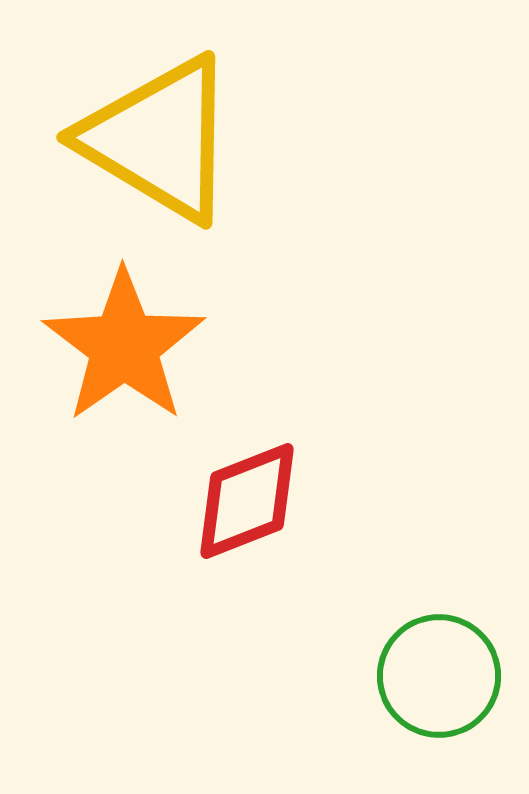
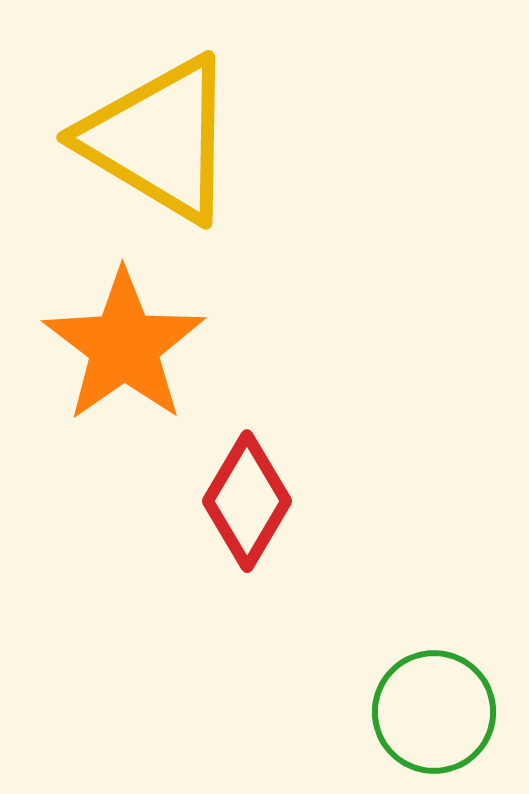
red diamond: rotated 38 degrees counterclockwise
green circle: moved 5 px left, 36 px down
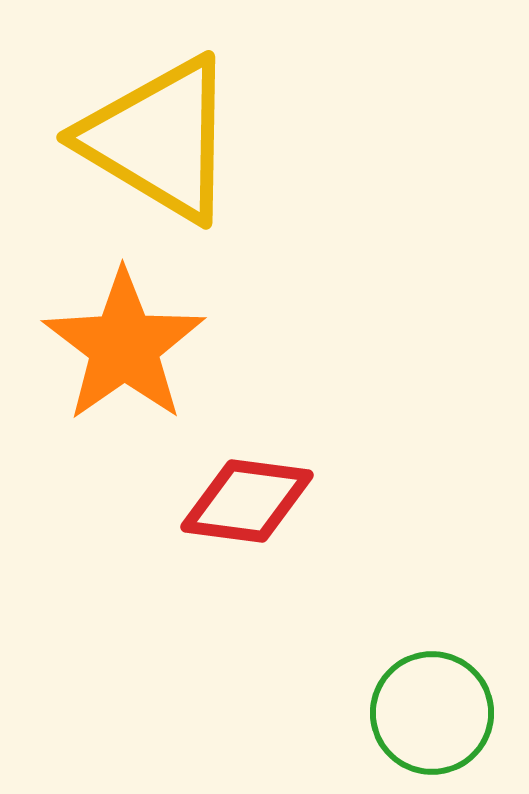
red diamond: rotated 67 degrees clockwise
green circle: moved 2 px left, 1 px down
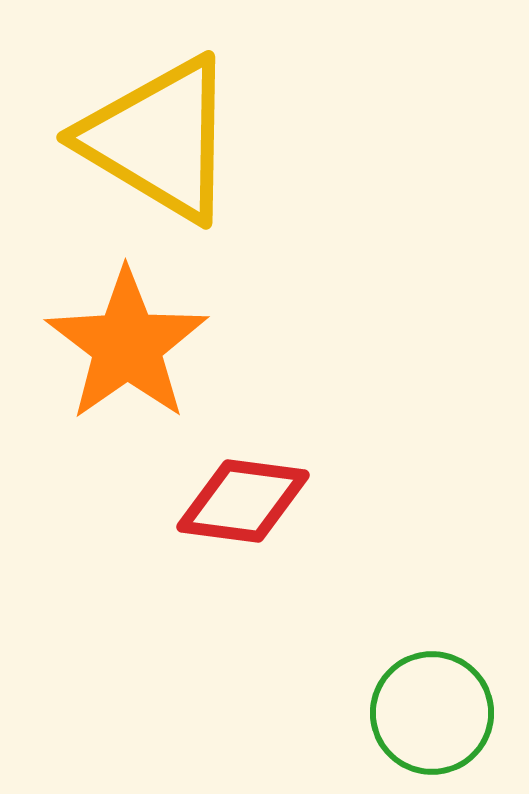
orange star: moved 3 px right, 1 px up
red diamond: moved 4 px left
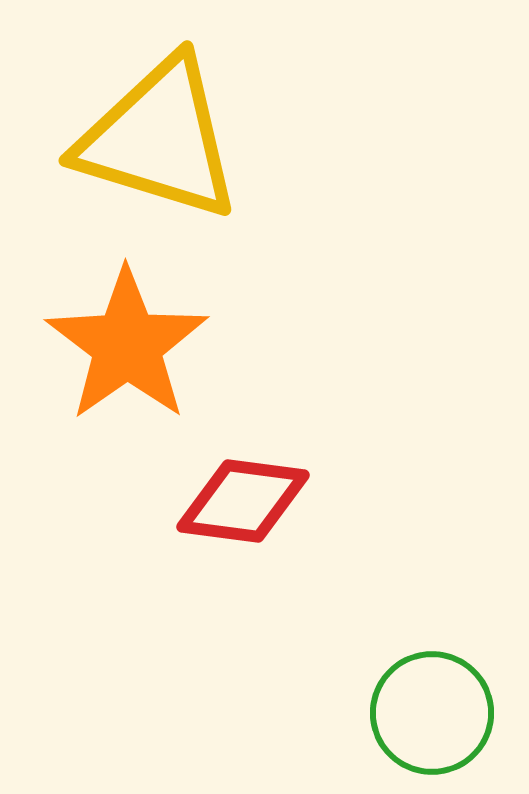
yellow triangle: rotated 14 degrees counterclockwise
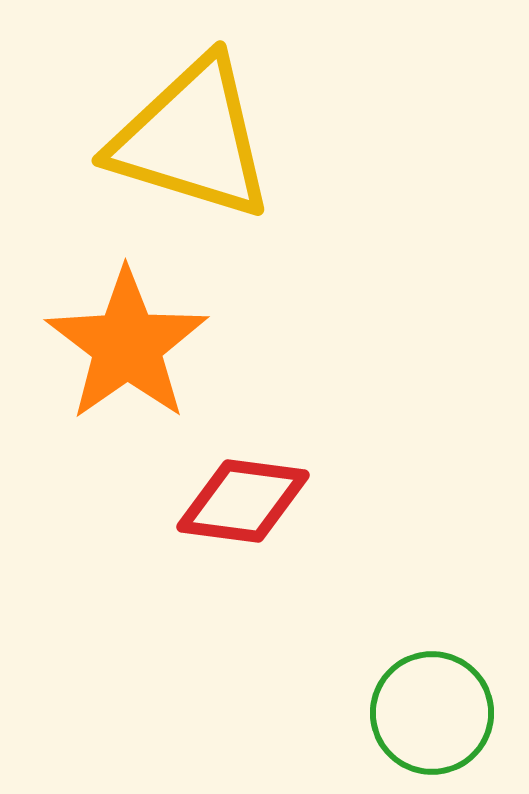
yellow triangle: moved 33 px right
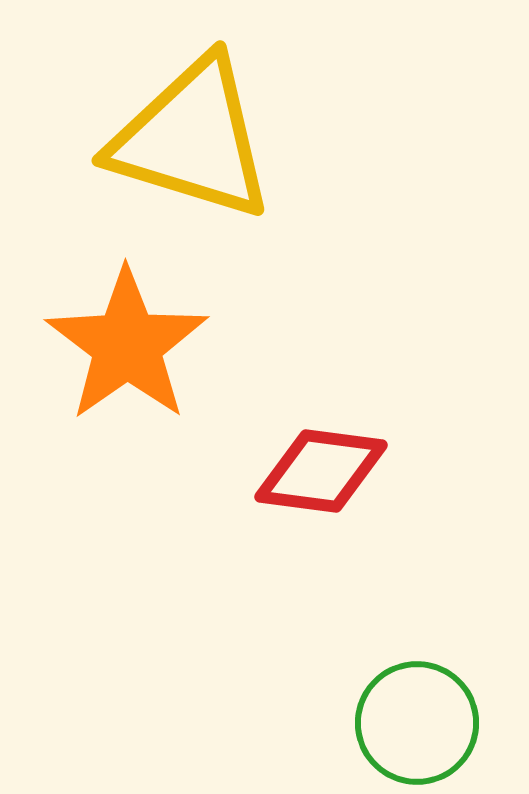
red diamond: moved 78 px right, 30 px up
green circle: moved 15 px left, 10 px down
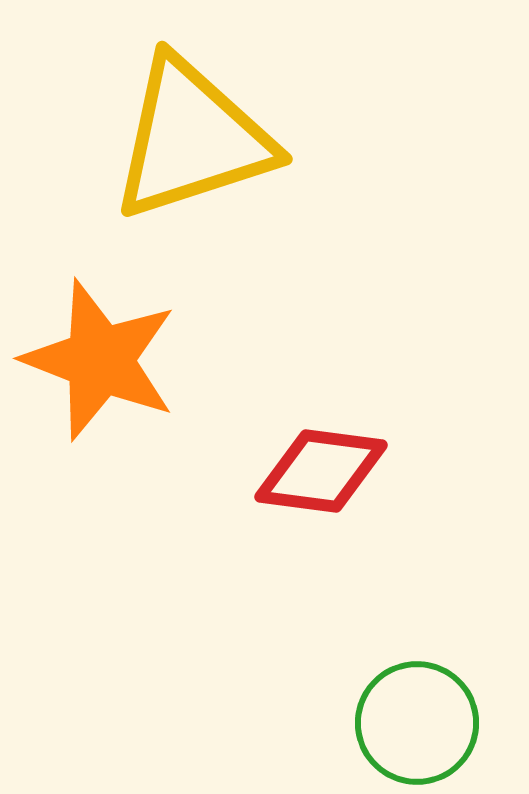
yellow triangle: rotated 35 degrees counterclockwise
orange star: moved 27 px left, 15 px down; rotated 16 degrees counterclockwise
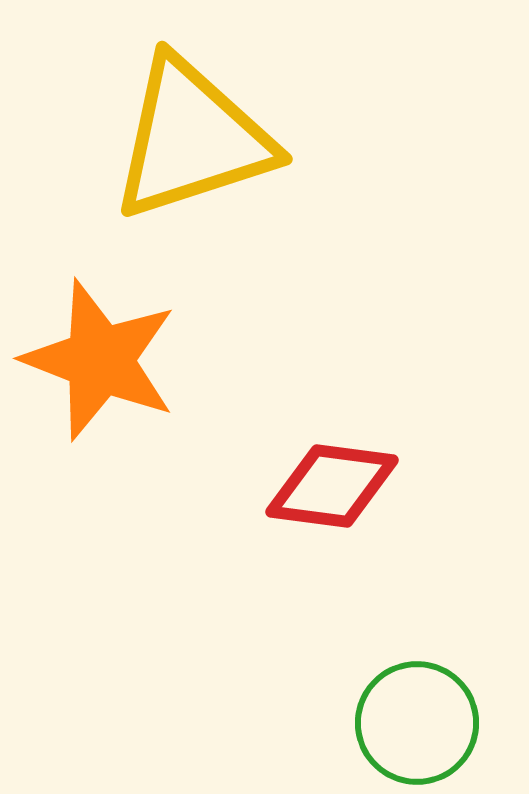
red diamond: moved 11 px right, 15 px down
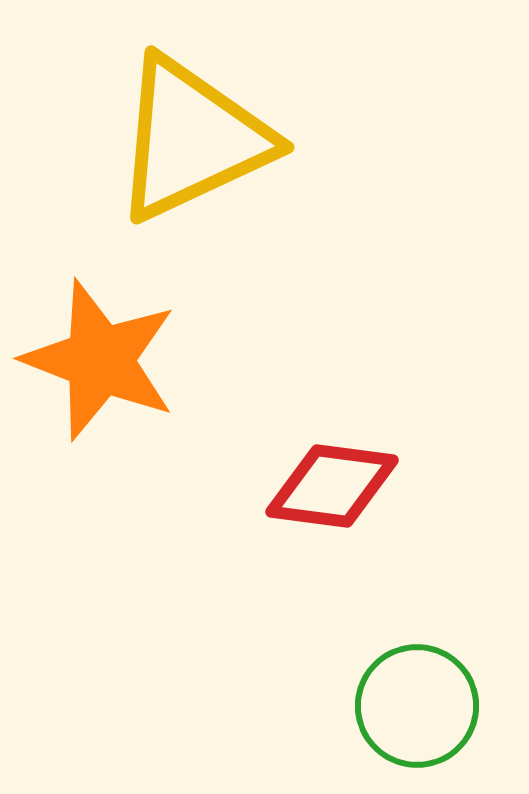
yellow triangle: rotated 7 degrees counterclockwise
green circle: moved 17 px up
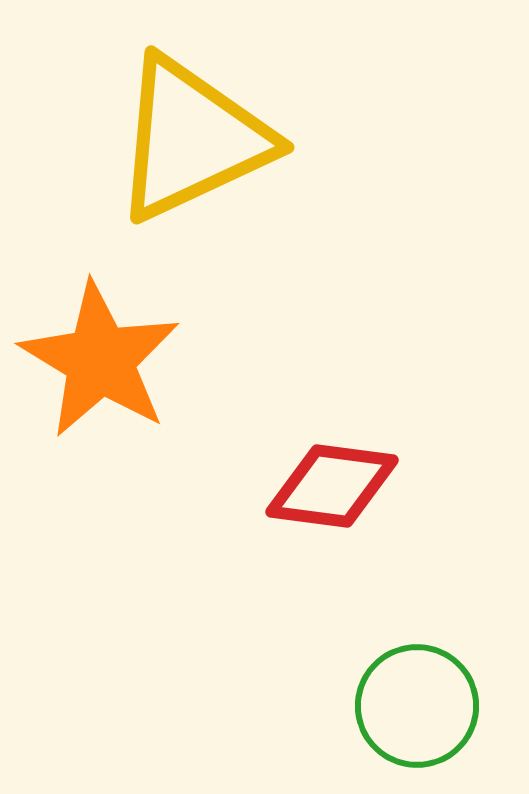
orange star: rotated 10 degrees clockwise
